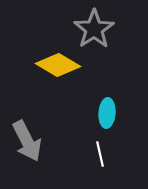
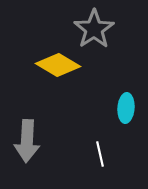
cyan ellipse: moved 19 px right, 5 px up
gray arrow: rotated 30 degrees clockwise
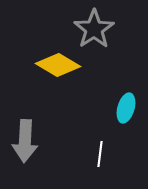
cyan ellipse: rotated 12 degrees clockwise
gray arrow: moved 2 px left
white line: rotated 20 degrees clockwise
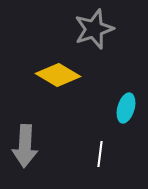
gray star: rotated 15 degrees clockwise
yellow diamond: moved 10 px down
gray arrow: moved 5 px down
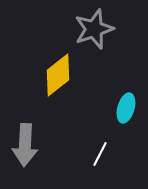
yellow diamond: rotated 69 degrees counterclockwise
gray arrow: moved 1 px up
white line: rotated 20 degrees clockwise
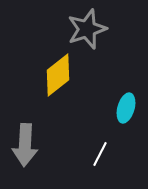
gray star: moved 7 px left
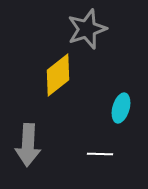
cyan ellipse: moved 5 px left
gray arrow: moved 3 px right
white line: rotated 65 degrees clockwise
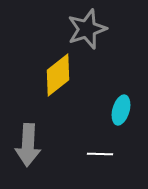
cyan ellipse: moved 2 px down
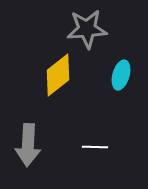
gray star: rotated 15 degrees clockwise
cyan ellipse: moved 35 px up
white line: moved 5 px left, 7 px up
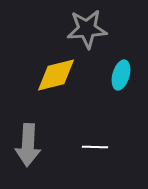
yellow diamond: moved 2 px left; rotated 24 degrees clockwise
